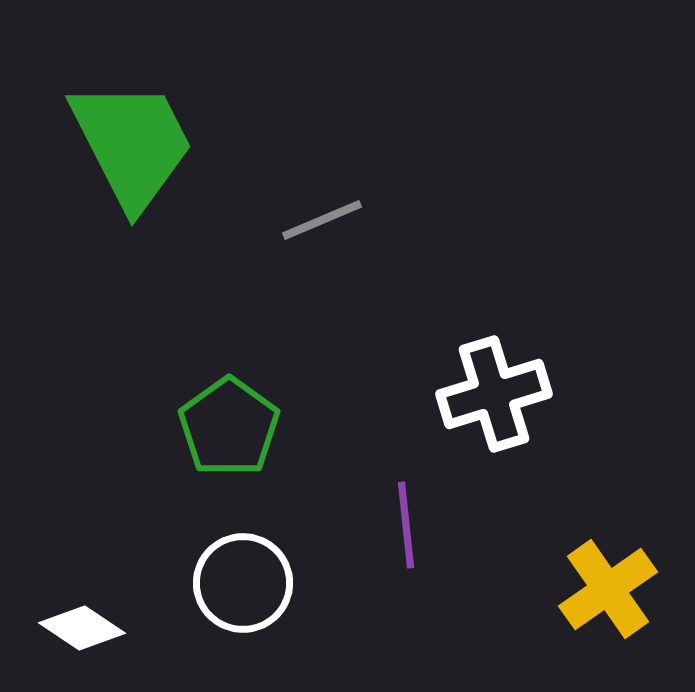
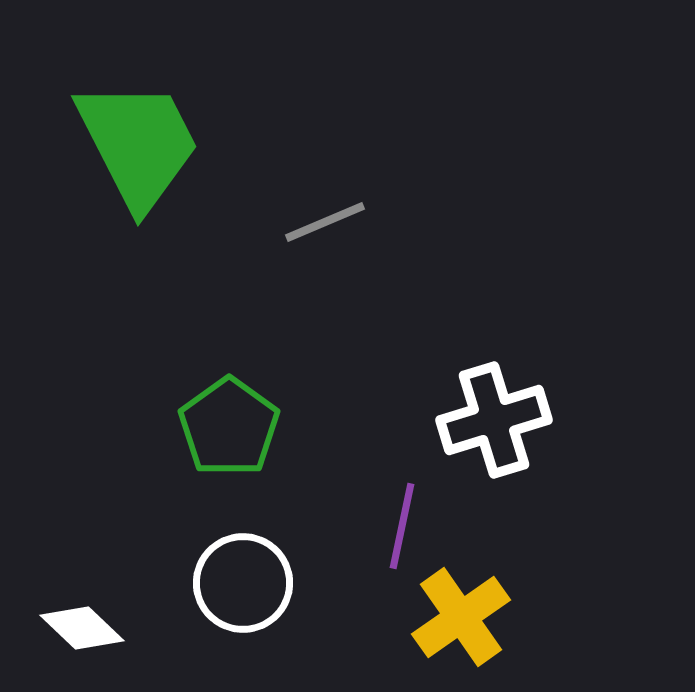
green trapezoid: moved 6 px right
gray line: moved 3 px right, 2 px down
white cross: moved 26 px down
purple line: moved 4 px left, 1 px down; rotated 18 degrees clockwise
yellow cross: moved 147 px left, 28 px down
white diamond: rotated 10 degrees clockwise
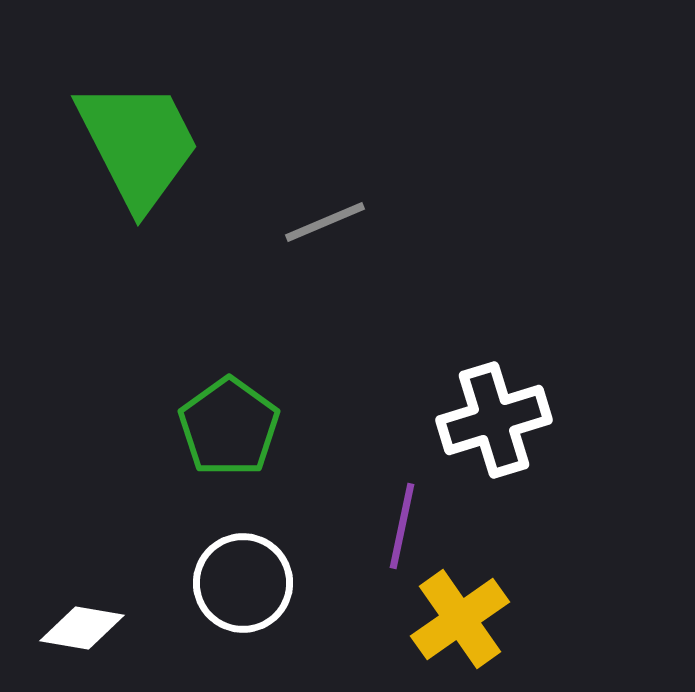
yellow cross: moved 1 px left, 2 px down
white diamond: rotated 34 degrees counterclockwise
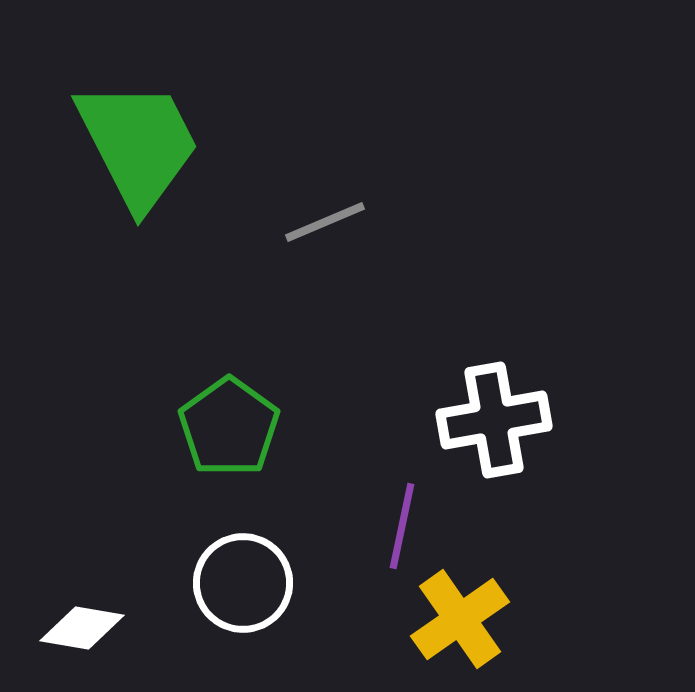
white cross: rotated 7 degrees clockwise
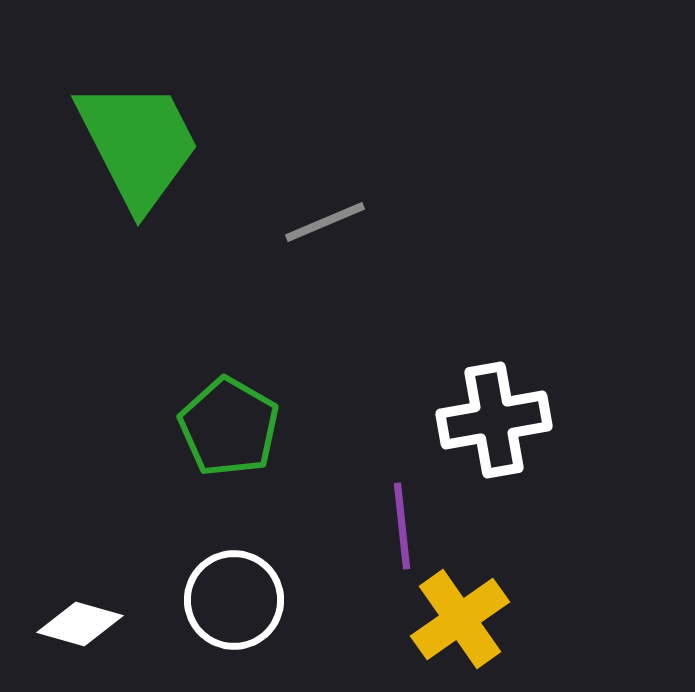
green pentagon: rotated 6 degrees counterclockwise
purple line: rotated 18 degrees counterclockwise
white circle: moved 9 px left, 17 px down
white diamond: moved 2 px left, 4 px up; rotated 6 degrees clockwise
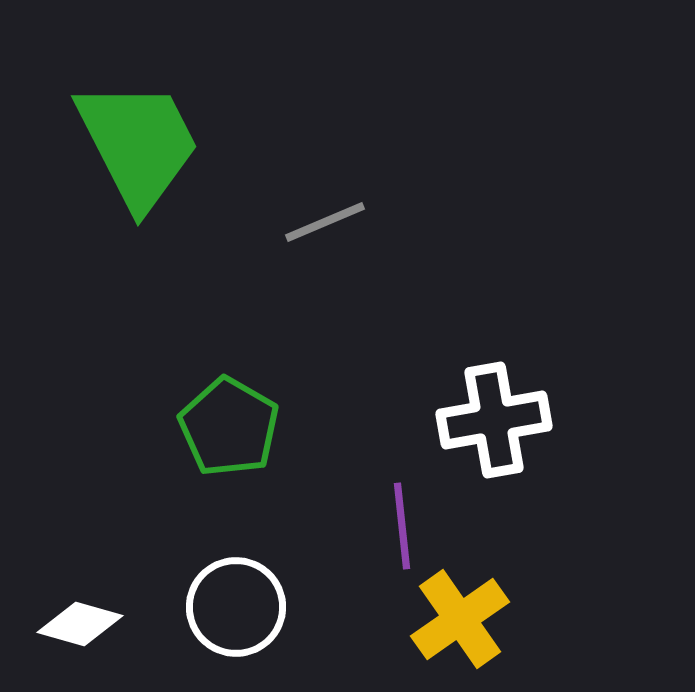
white circle: moved 2 px right, 7 px down
